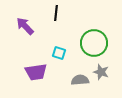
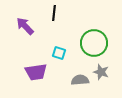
black line: moved 2 px left
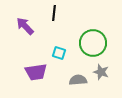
green circle: moved 1 px left
gray semicircle: moved 2 px left
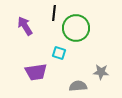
purple arrow: rotated 12 degrees clockwise
green circle: moved 17 px left, 15 px up
gray star: rotated 14 degrees counterclockwise
gray semicircle: moved 6 px down
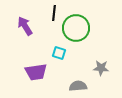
gray star: moved 4 px up
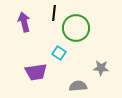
purple arrow: moved 1 px left, 4 px up; rotated 18 degrees clockwise
cyan square: rotated 16 degrees clockwise
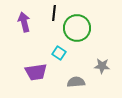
green circle: moved 1 px right
gray star: moved 1 px right, 2 px up
gray semicircle: moved 2 px left, 4 px up
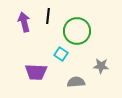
black line: moved 6 px left, 3 px down
green circle: moved 3 px down
cyan square: moved 2 px right, 1 px down
gray star: moved 1 px left
purple trapezoid: rotated 10 degrees clockwise
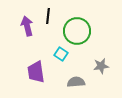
purple arrow: moved 3 px right, 4 px down
gray star: rotated 14 degrees counterclockwise
purple trapezoid: rotated 80 degrees clockwise
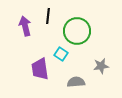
purple arrow: moved 2 px left
purple trapezoid: moved 4 px right, 3 px up
